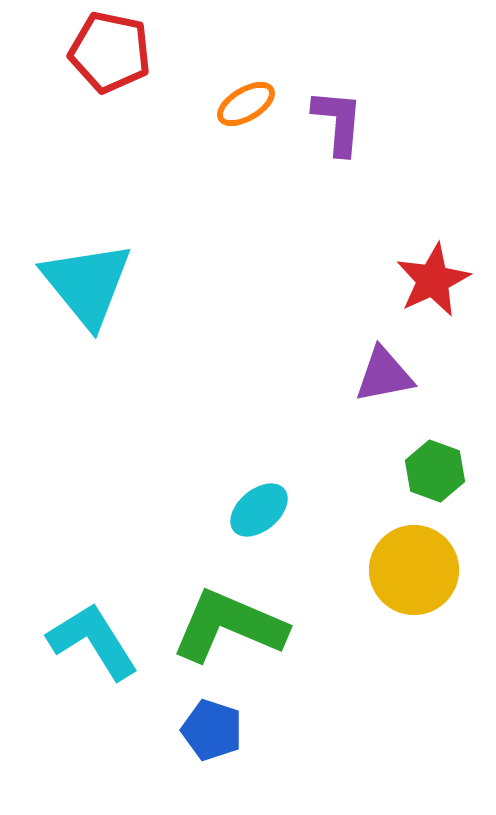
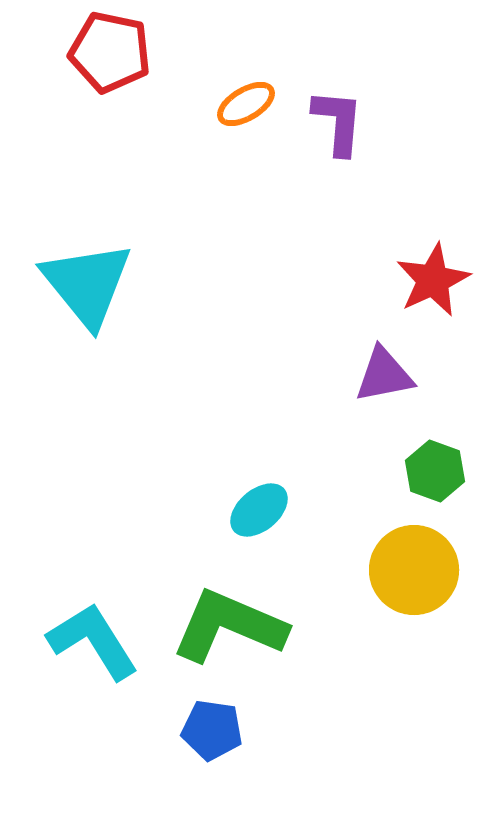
blue pentagon: rotated 10 degrees counterclockwise
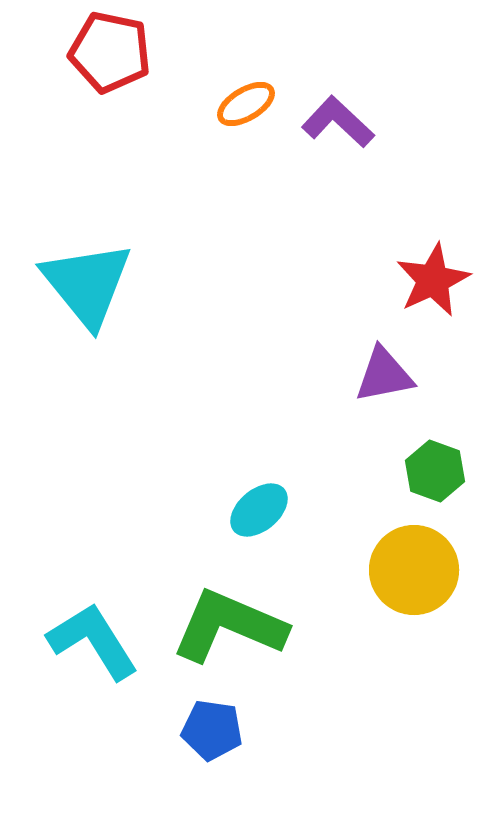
purple L-shape: rotated 52 degrees counterclockwise
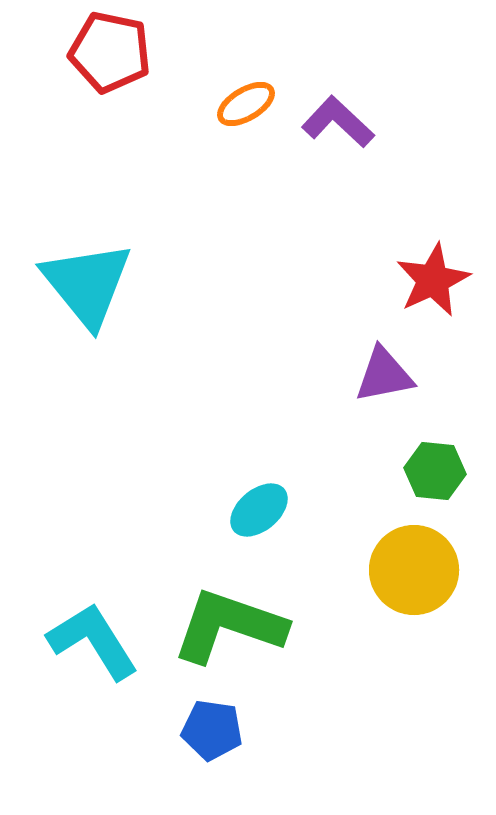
green hexagon: rotated 14 degrees counterclockwise
green L-shape: rotated 4 degrees counterclockwise
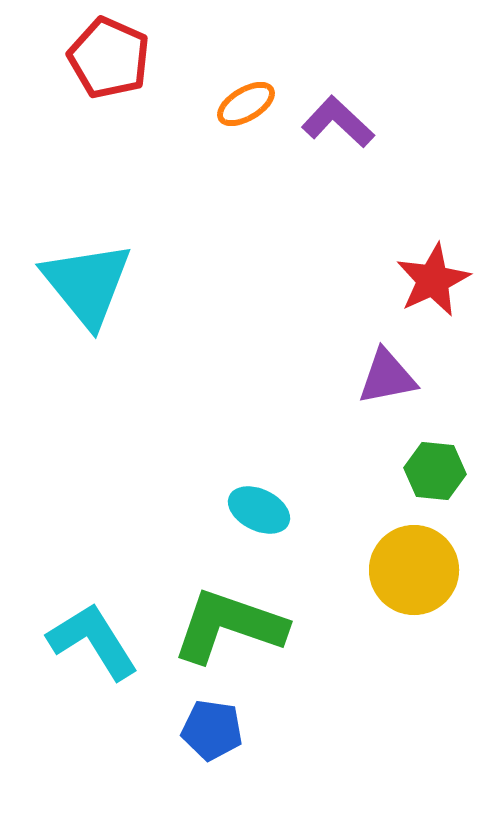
red pentagon: moved 1 px left, 6 px down; rotated 12 degrees clockwise
purple triangle: moved 3 px right, 2 px down
cyan ellipse: rotated 66 degrees clockwise
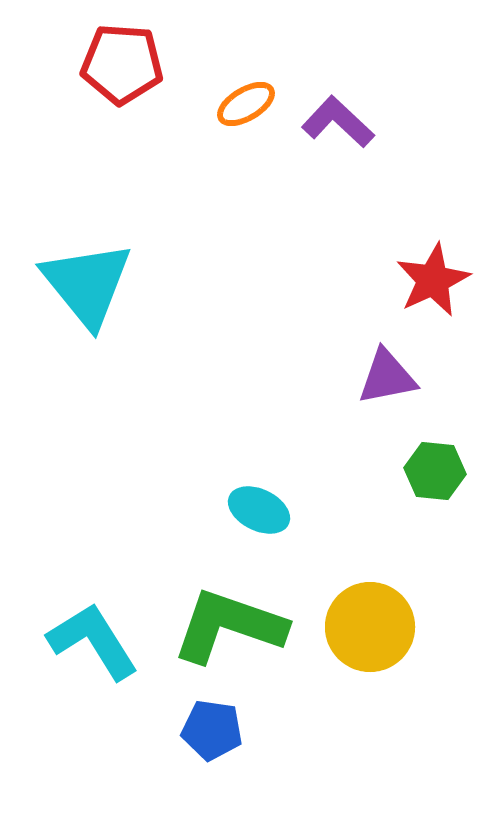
red pentagon: moved 13 px right, 6 px down; rotated 20 degrees counterclockwise
yellow circle: moved 44 px left, 57 px down
